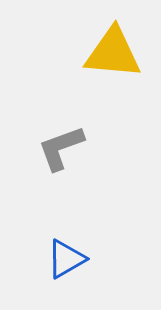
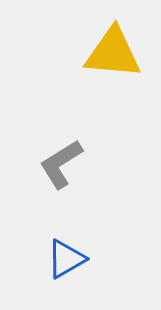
gray L-shape: moved 16 px down; rotated 12 degrees counterclockwise
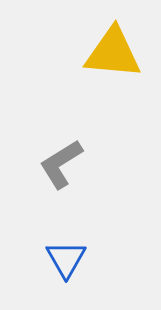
blue triangle: rotated 30 degrees counterclockwise
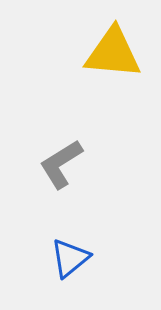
blue triangle: moved 4 px right, 1 px up; rotated 21 degrees clockwise
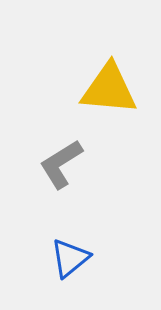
yellow triangle: moved 4 px left, 36 px down
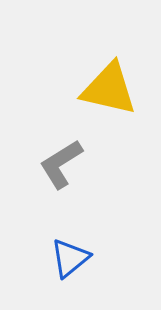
yellow triangle: rotated 8 degrees clockwise
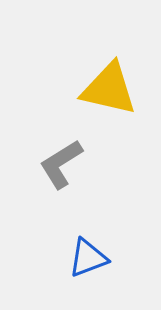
blue triangle: moved 18 px right; rotated 18 degrees clockwise
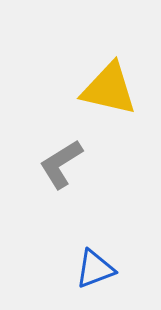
blue triangle: moved 7 px right, 11 px down
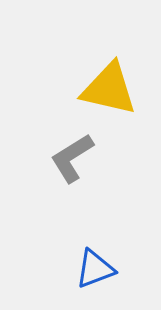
gray L-shape: moved 11 px right, 6 px up
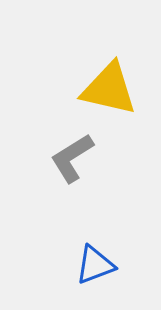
blue triangle: moved 4 px up
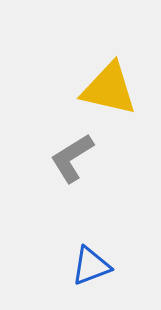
blue triangle: moved 4 px left, 1 px down
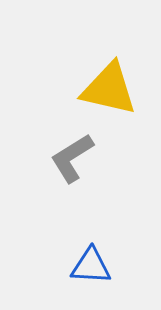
blue triangle: rotated 24 degrees clockwise
